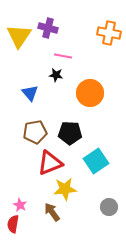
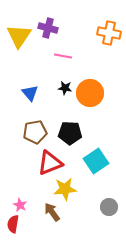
black star: moved 9 px right, 13 px down
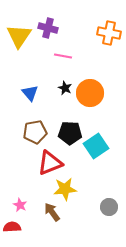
black star: rotated 16 degrees clockwise
cyan square: moved 15 px up
red semicircle: moved 1 px left, 3 px down; rotated 78 degrees clockwise
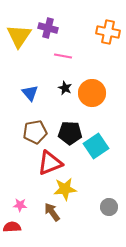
orange cross: moved 1 px left, 1 px up
orange circle: moved 2 px right
pink star: rotated 24 degrees counterclockwise
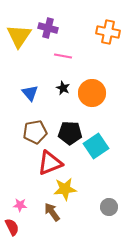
black star: moved 2 px left
red semicircle: rotated 66 degrees clockwise
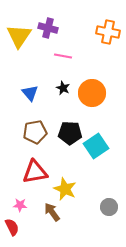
red triangle: moved 15 px left, 9 px down; rotated 12 degrees clockwise
yellow star: rotated 30 degrees clockwise
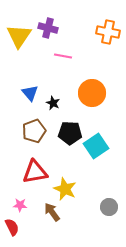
black star: moved 10 px left, 15 px down
brown pentagon: moved 1 px left, 1 px up; rotated 10 degrees counterclockwise
